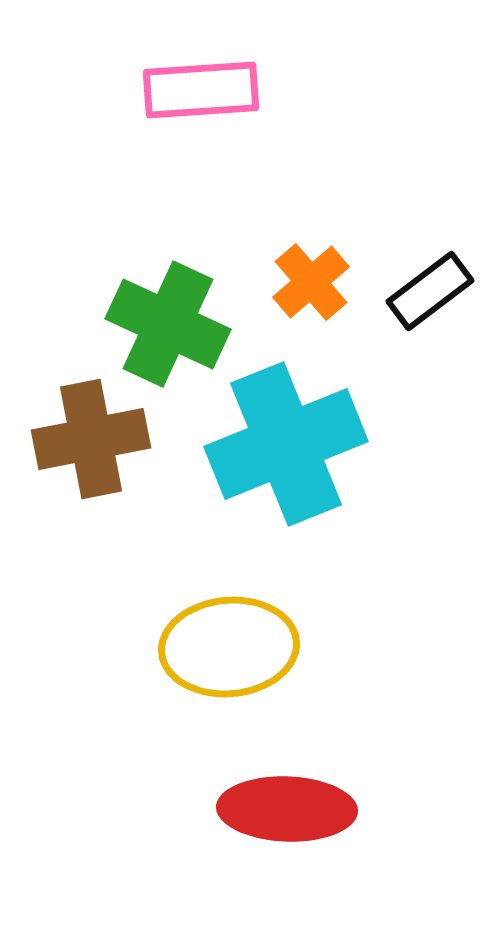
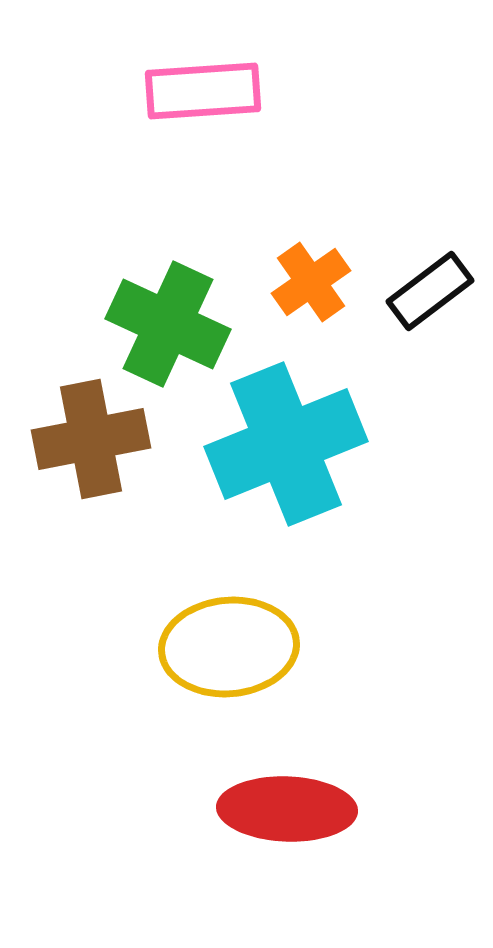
pink rectangle: moved 2 px right, 1 px down
orange cross: rotated 6 degrees clockwise
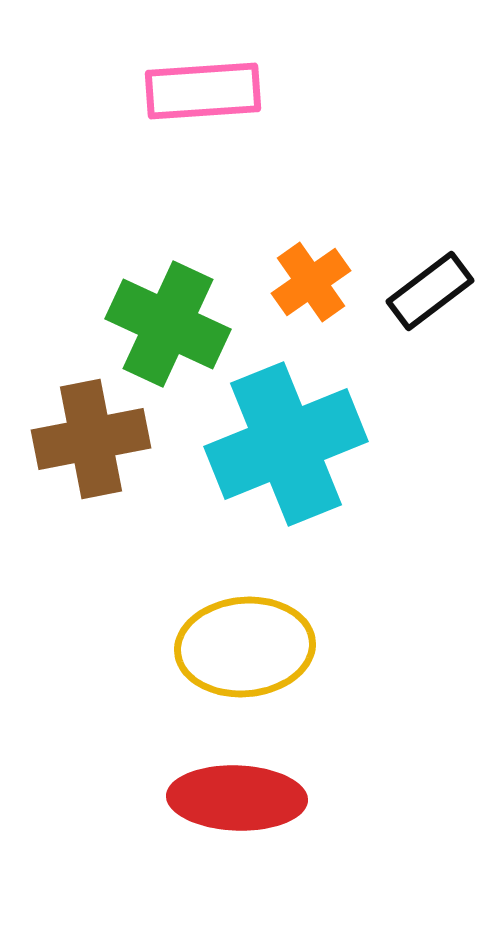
yellow ellipse: moved 16 px right
red ellipse: moved 50 px left, 11 px up
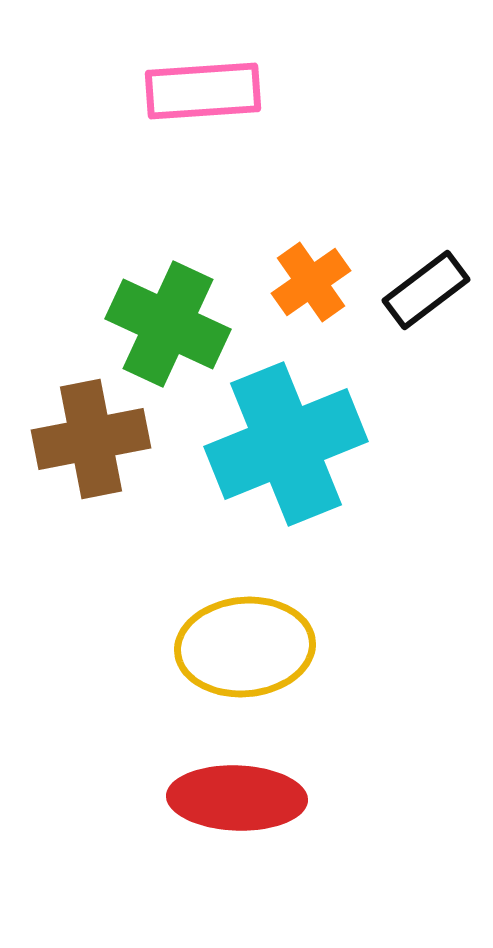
black rectangle: moved 4 px left, 1 px up
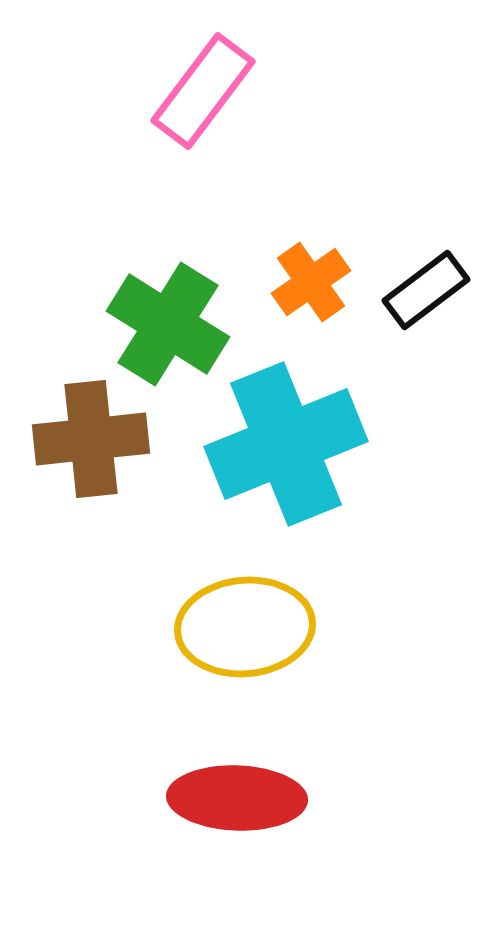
pink rectangle: rotated 49 degrees counterclockwise
green cross: rotated 7 degrees clockwise
brown cross: rotated 5 degrees clockwise
yellow ellipse: moved 20 px up
